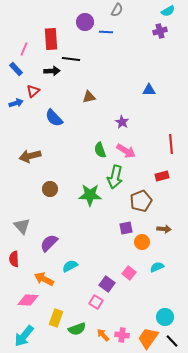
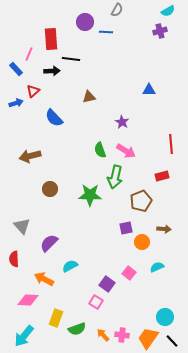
pink line at (24, 49): moved 5 px right, 5 px down
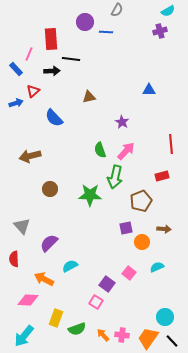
pink arrow at (126, 151): rotated 78 degrees counterclockwise
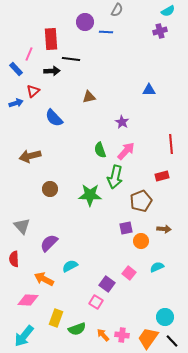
orange circle at (142, 242): moved 1 px left, 1 px up
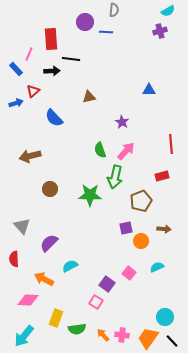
gray semicircle at (117, 10): moved 3 px left; rotated 24 degrees counterclockwise
green semicircle at (77, 329): rotated 12 degrees clockwise
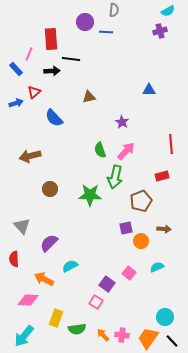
red triangle at (33, 91): moved 1 px right, 1 px down
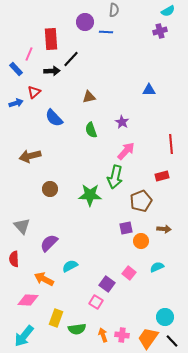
black line at (71, 59): rotated 54 degrees counterclockwise
green semicircle at (100, 150): moved 9 px left, 20 px up
orange arrow at (103, 335): rotated 24 degrees clockwise
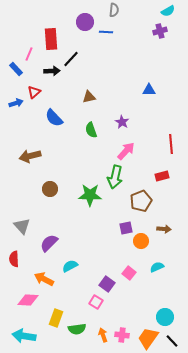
cyan arrow at (24, 336): rotated 60 degrees clockwise
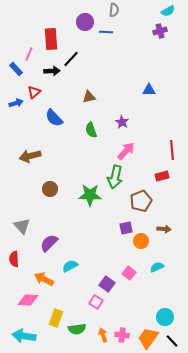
red line at (171, 144): moved 1 px right, 6 px down
